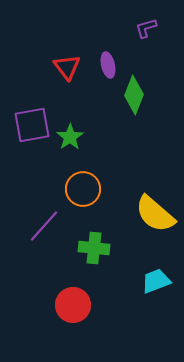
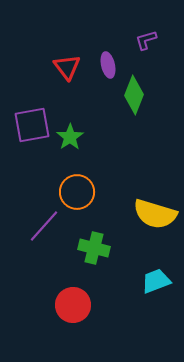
purple L-shape: moved 12 px down
orange circle: moved 6 px left, 3 px down
yellow semicircle: rotated 24 degrees counterclockwise
green cross: rotated 8 degrees clockwise
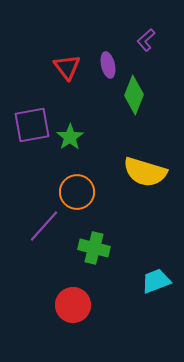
purple L-shape: rotated 25 degrees counterclockwise
yellow semicircle: moved 10 px left, 42 px up
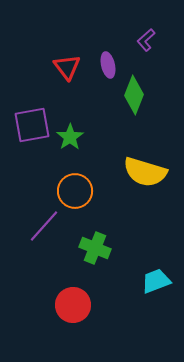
orange circle: moved 2 px left, 1 px up
green cross: moved 1 px right; rotated 8 degrees clockwise
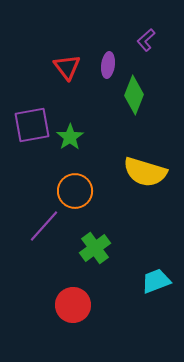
purple ellipse: rotated 20 degrees clockwise
green cross: rotated 32 degrees clockwise
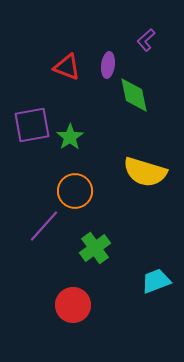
red triangle: rotated 32 degrees counterclockwise
green diamond: rotated 33 degrees counterclockwise
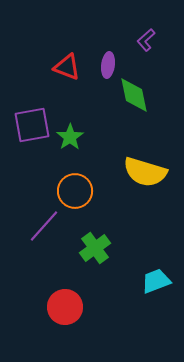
red circle: moved 8 px left, 2 px down
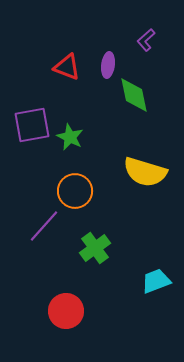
green star: rotated 12 degrees counterclockwise
red circle: moved 1 px right, 4 px down
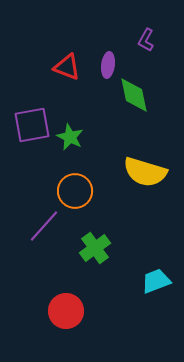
purple L-shape: rotated 20 degrees counterclockwise
